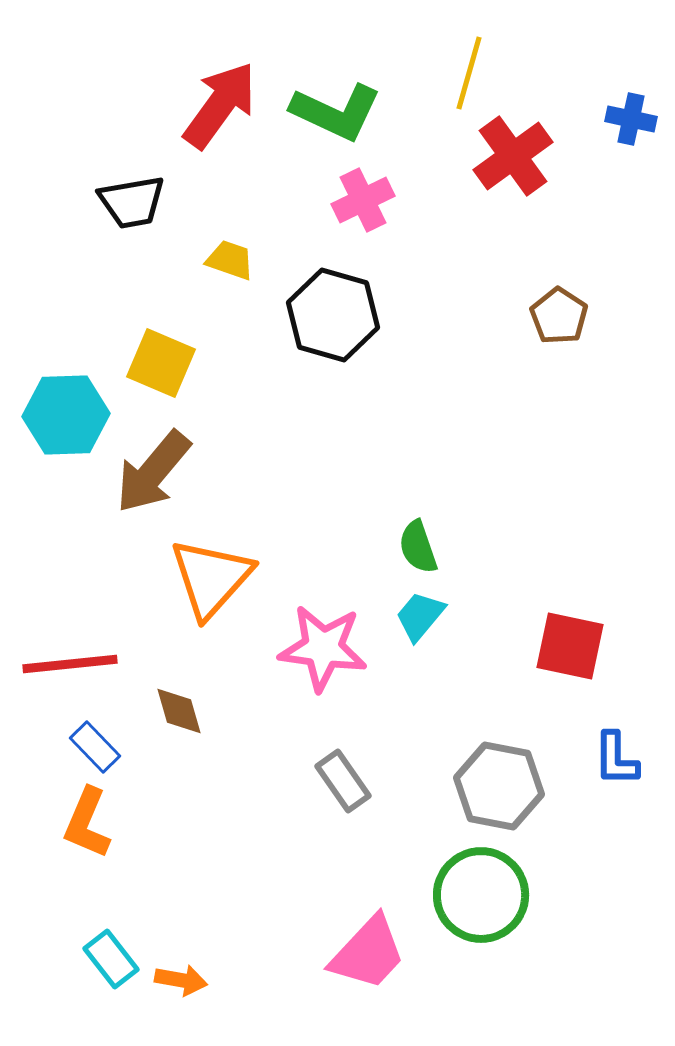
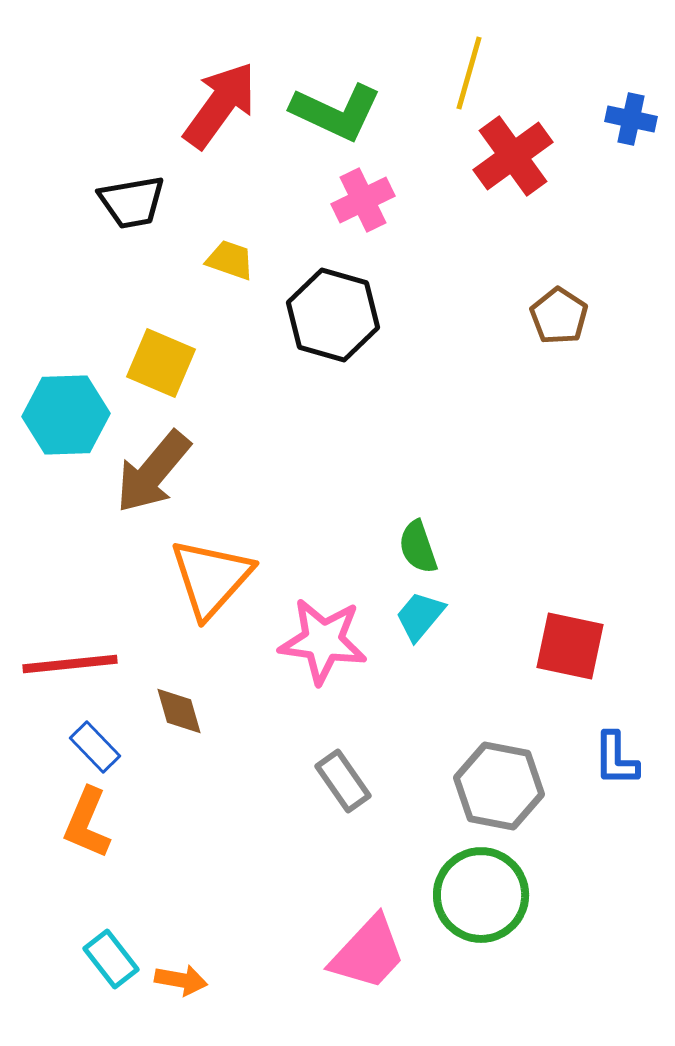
pink star: moved 7 px up
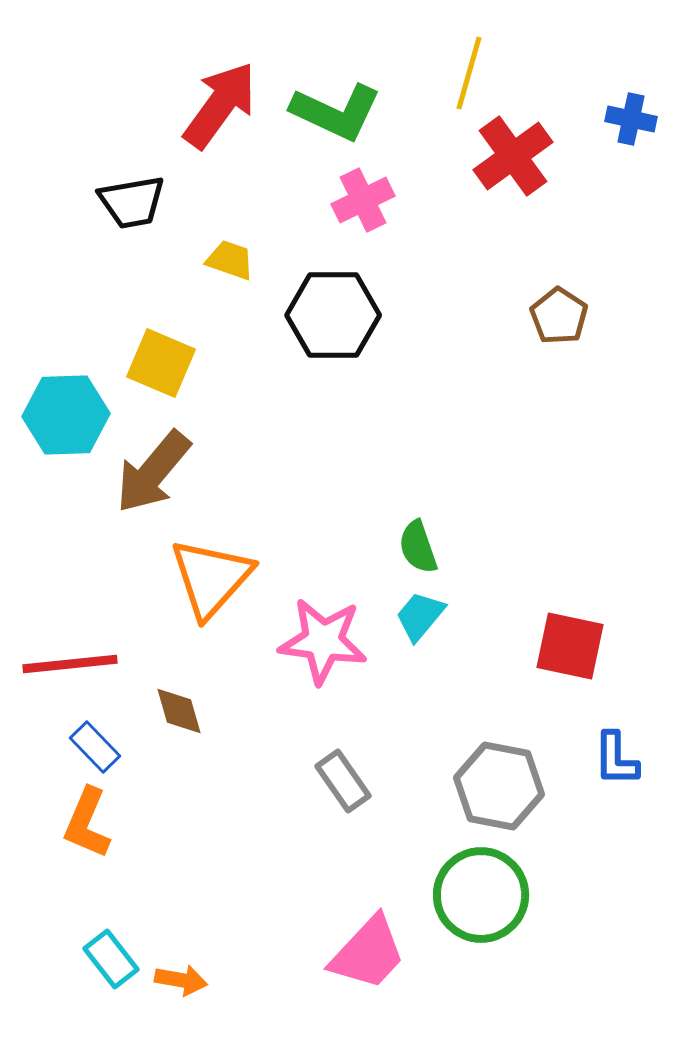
black hexagon: rotated 16 degrees counterclockwise
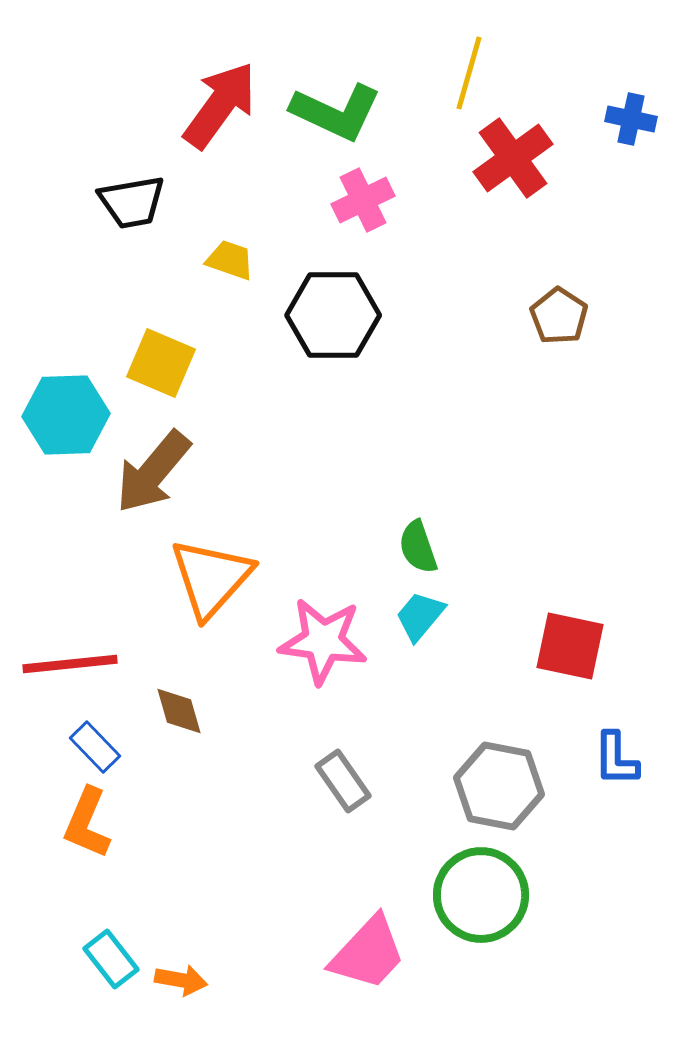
red cross: moved 2 px down
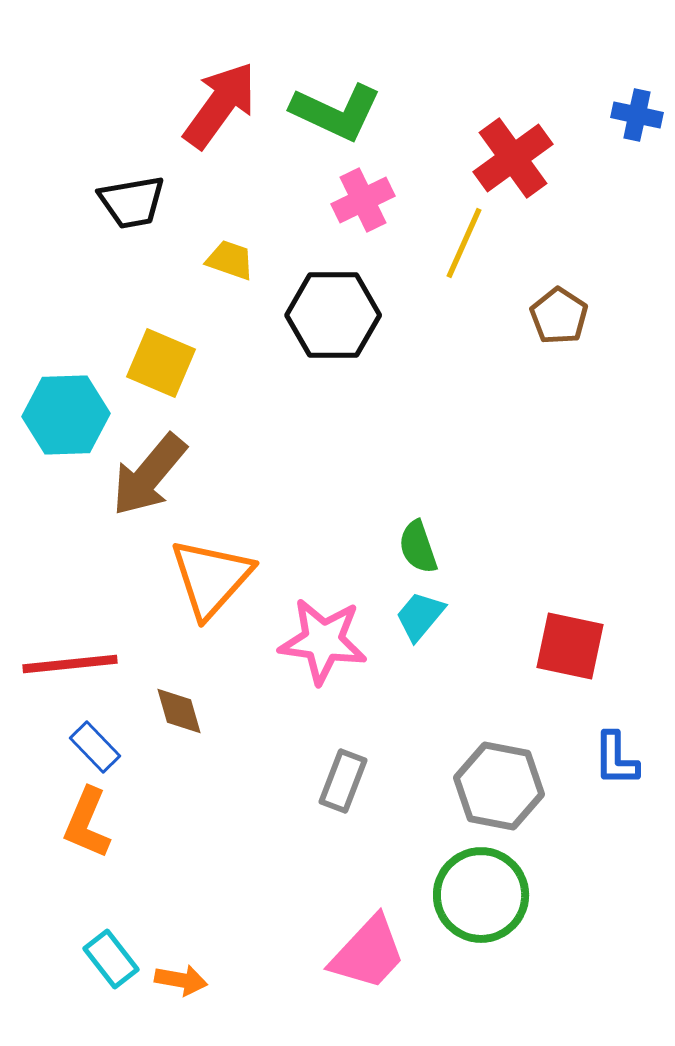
yellow line: moved 5 px left, 170 px down; rotated 8 degrees clockwise
blue cross: moved 6 px right, 4 px up
brown arrow: moved 4 px left, 3 px down
gray rectangle: rotated 56 degrees clockwise
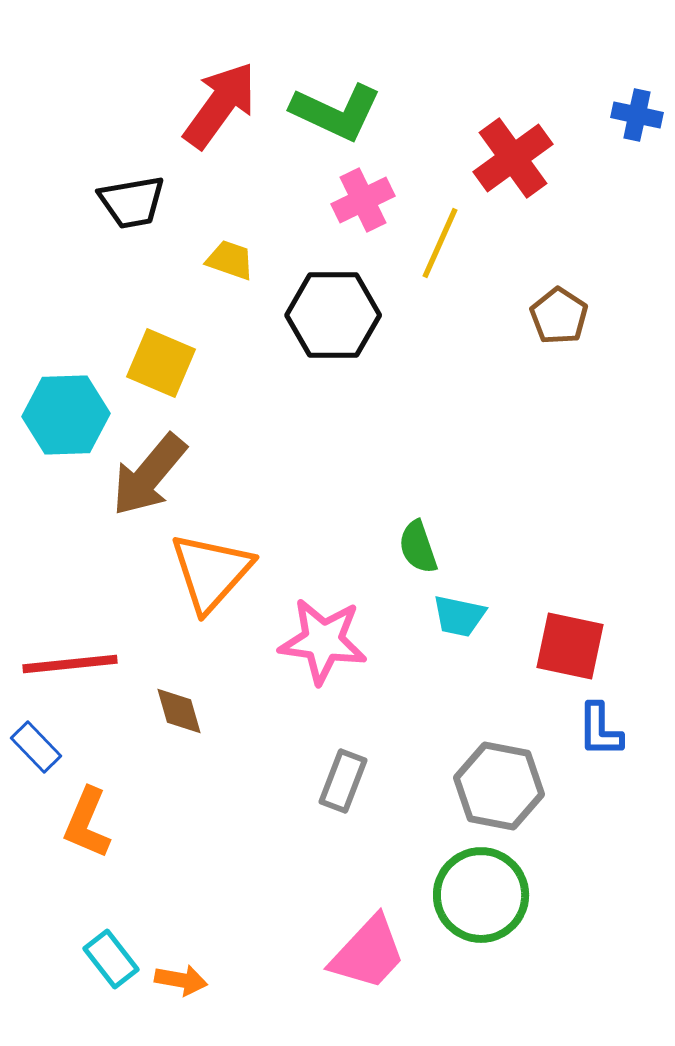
yellow line: moved 24 px left
orange triangle: moved 6 px up
cyan trapezoid: moved 39 px right; rotated 118 degrees counterclockwise
blue rectangle: moved 59 px left
blue L-shape: moved 16 px left, 29 px up
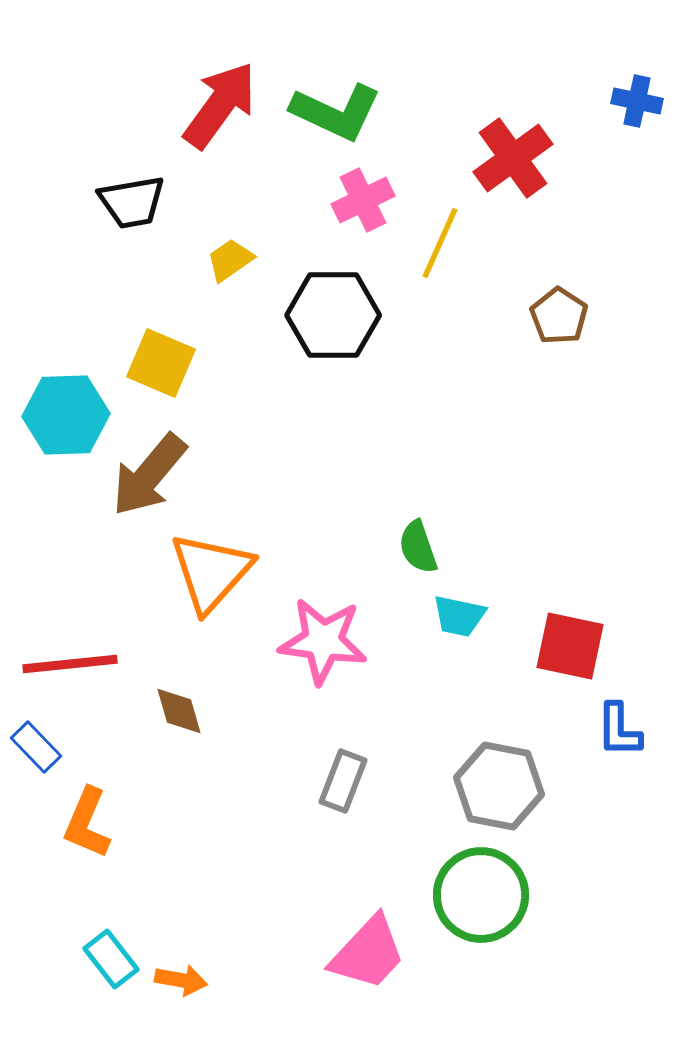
blue cross: moved 14 px up
yellow trapezoid: rotated 54 degrees counterclockwise
blue L-shape: moved 19 px right
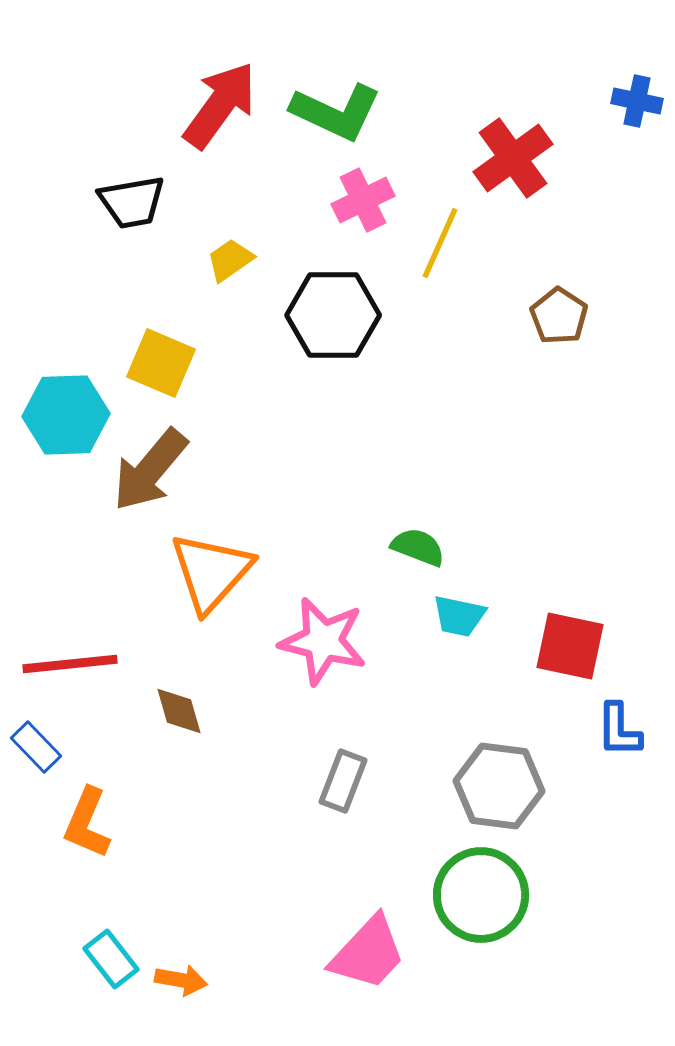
brown arrow: moved 1 px right, 5 px up
green semicircle: rotated 130 degrees clockwise
pink star: rotated 6 degrees clockwise
gray hexagon: rotated 4 degrees counterclockwise
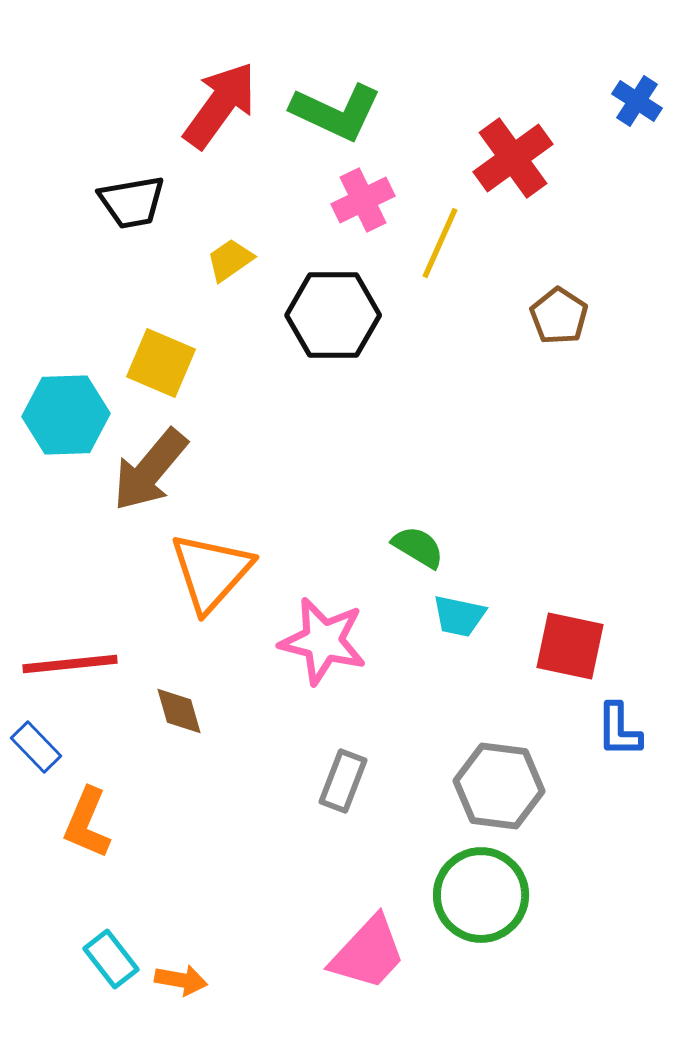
blue cross: rotated 21 degrees clockwise
green semicircle: rotated 10 degrees clockwise
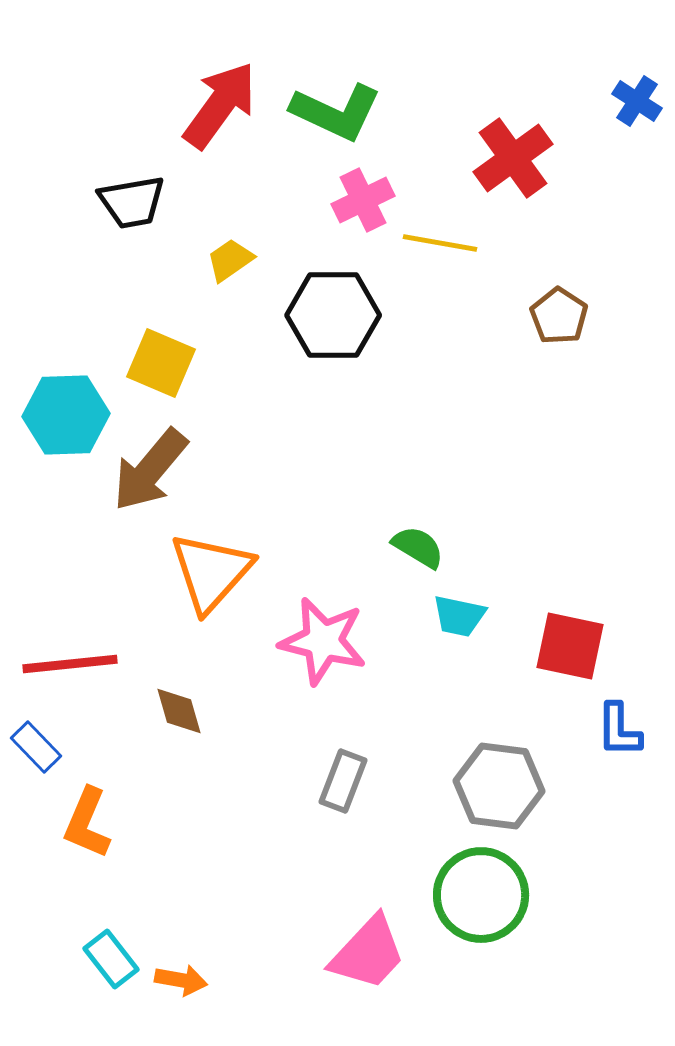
yellow line: rotated 76 degrees clockwise
